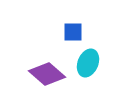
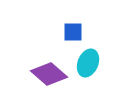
purple diamond: moved 2 px right
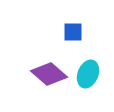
cyan ellipse: moved 11 px down
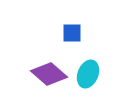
blue square: moved 1 px left, 1 px down
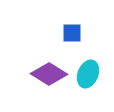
purple diamond: rotated 9 degrees counterclockwise
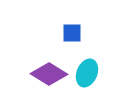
cyan ellipse: moved 1 px left, 1 px up
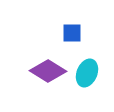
purple diamond: moved 1 px left, 3 px up
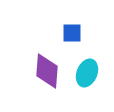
purple diamond: moved 1 px left; rotated 63 degrees clockwise
